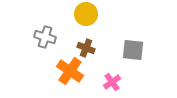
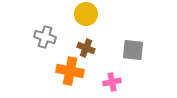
orange cross: rotated 24 degrees counterclockwise
pink cross: rotated 24 degrees clockwise
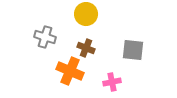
orange cross: rotated 12 degrees clockwise
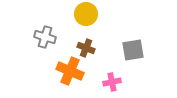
gray square: rotated 15 degrees counterclockwise
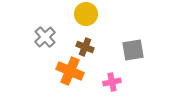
gray cross: rotated 30 degrees clockwise
brown cross: moved 1 px left, 1 px up
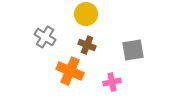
gray cross: rotated 15 degrees counterclockwise
brown cross: moved 2 px right, 2 px up
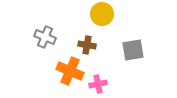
yellow circle: moved 16 px right
gray cross: rotated 10 degrees counterclockwise
brown cross: rotated 12 degrees counterclockwise
pink cross: moved 14 px left, 2 px down
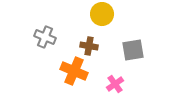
brown cross: moved 2 px right, 1 px down
orange cross: moved 4 px right
pink cross: moved 17 px right; rotated 24 degrees counterclockwise
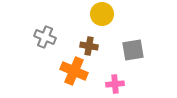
pink cross: rotated 30 degrees clockwise
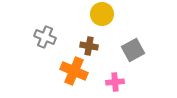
gray square: rotated 20 degrees counterclockwise
pink cross: moved 2 px up
